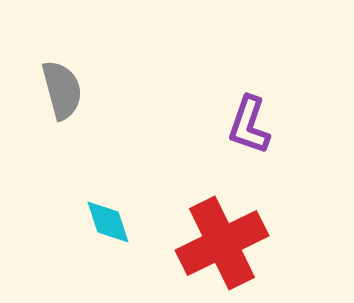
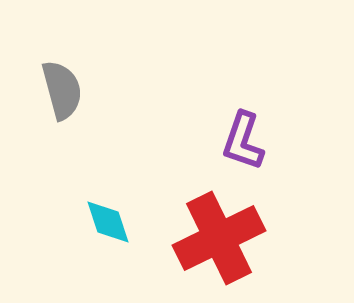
purple L-shape: moved 6 px left, 16 px down
red cross: moved 3 px left, 5 px up
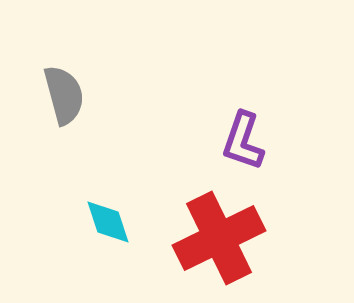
gray semicircle: moved 2 px right, 5 px down
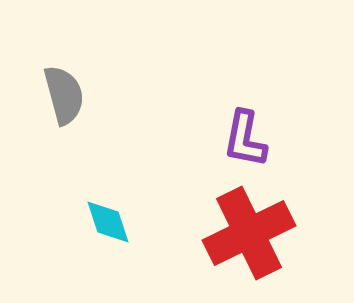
purple L-shape: moved 2 px right, 2 px up; rotated 8 degrees counterclockwise
red cross: moved 30 px right, 5 px up
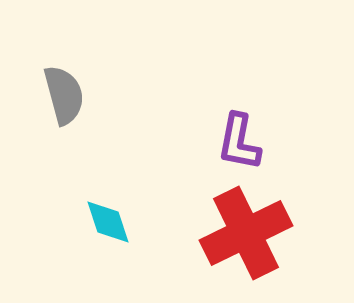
purple L-shape: moved 6 px left, 3 px down
red cross: moved 3 px left
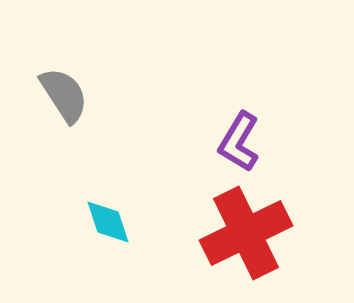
gray semicircle: rotated 18 degrees counterclockwise
purple L-shape: rotated 20 degrees clockwise
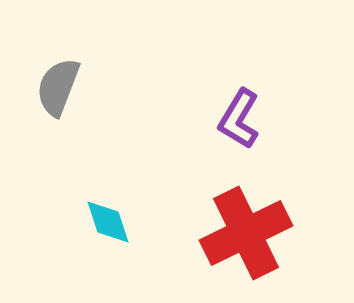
gray semicircle: moved 6 px left, 8 px up; rotated 126 degrees counterclockwise
purple L-shape: moved 23 px up
